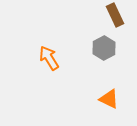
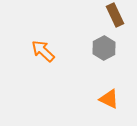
orange arrow: moved 6 px left, 7 px up; rotated 15 degrees counterclockwise
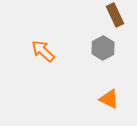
gray hexagon: moved 1 px left
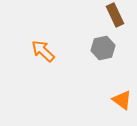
gray hexagon: rotated 15 degrees clockwise
orange triangle: moved 13 px right, 1 px down; rotated 10 degrees clockwise
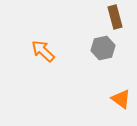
brown rectangle: moved 2 px down; rotated 10 degrees clockwise
orange triangle: moved 1 px left, 1 px up
